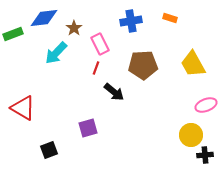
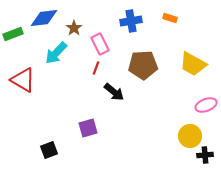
yellow trapezoid: rotated 32 degrees counterclockwise
red triangle: moved 28 px up
yellow circle: moved 1 px left, 1 px down
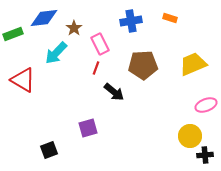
yellow trapezoid: rotated 128 degrees clockwise
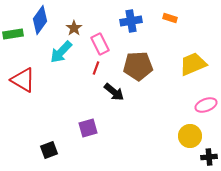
blue diamond: moved 4 px left, 2 px down; rotated 48 degrees counterclockwise
green rectangle: rotated 12 degrees clockwise
cyan arrow: moved 5 px right, 1 px up
brown pentagon: moved 5 px left, 1 px down
black cross: moved 4 px right, 2 px down
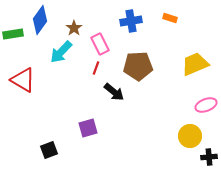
yellow trapezoid: moved 2 px right
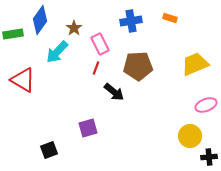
cyan arrow: moved 4 px left
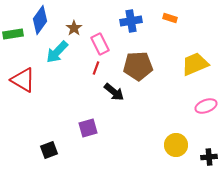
pink ellipse: moved 1 px down
yellow circle: moved 14 px left, 9 px down
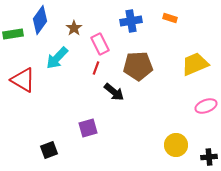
cyan arrow: moved 6 px down
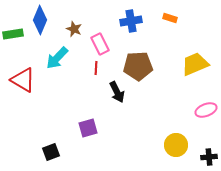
blue diamond: rotated 12 degrees counterclockwise
brown star: moved 1 px down; rotated 14 degrees counterclockwise
red line: rotated 16 degrees counterclockwise
black arrow: moved 3 px right; rotated 25 degrees clockwise
pink ellipse: moved 4 px down
black square: moved 2 px right, 2 px down
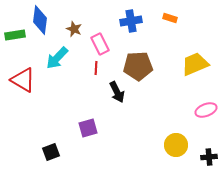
blue diamond: rotated 16 degrees counterclockwise
green rectangle: moved 2 px right, 1 px down
